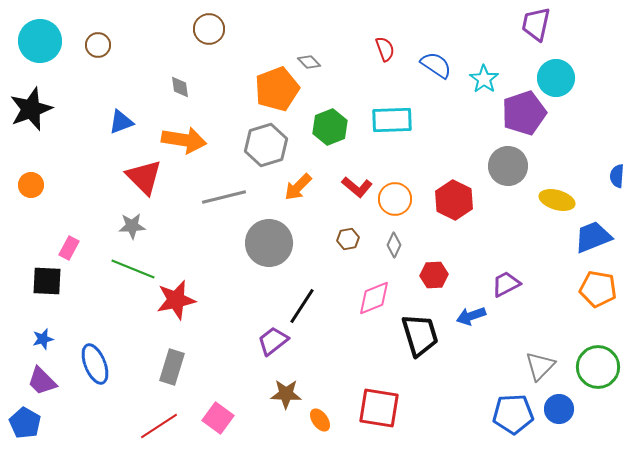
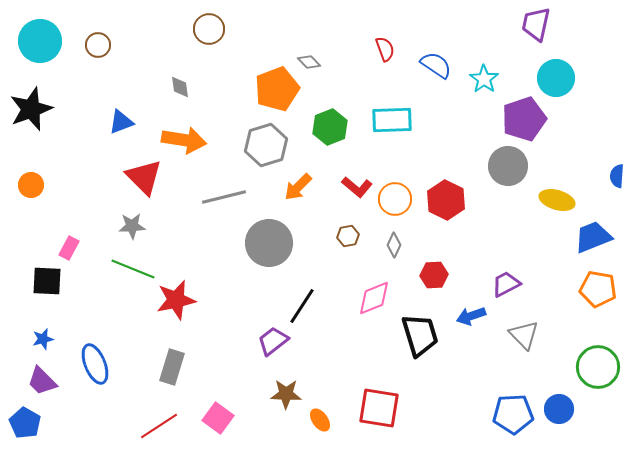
purple pentagon at (524, 113): moved 6 px down
red hexagon at (454, 200): moved 8 px left
brown hexagon at (348, 239): moved 3 px up
gray triangle at (540, 366): moved 16 px left, 31 px up; rotated 28 degrees counterclockwise
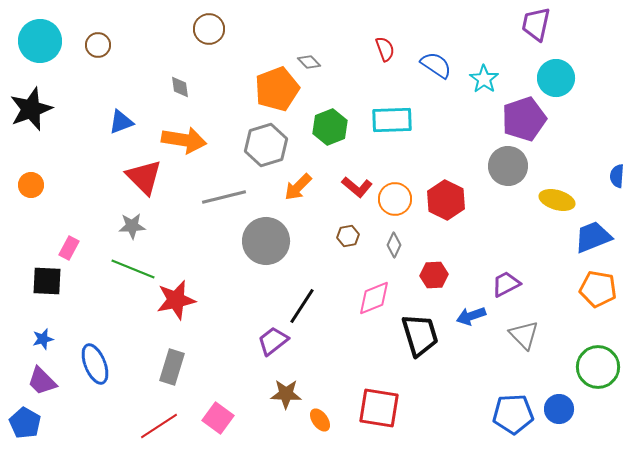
gray circle at (269, 243): moved 3 px left, 2 px up
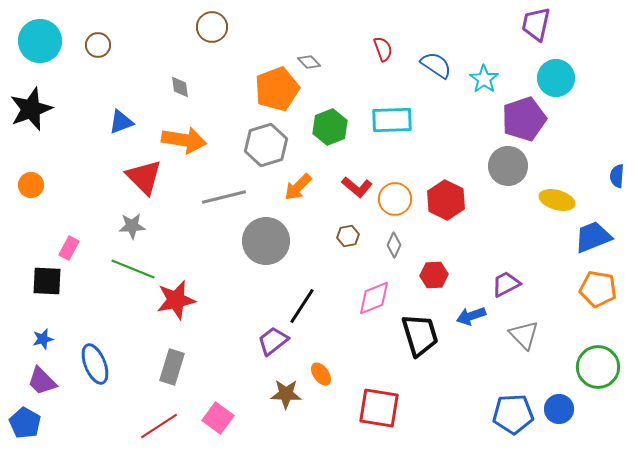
brown circle at (209, 29): moved 3 px right, 2 px up
red semicircle at (385, 49): moved 2 px left
orange ellipse at (320, 420): moved 1 px right, 46 px up
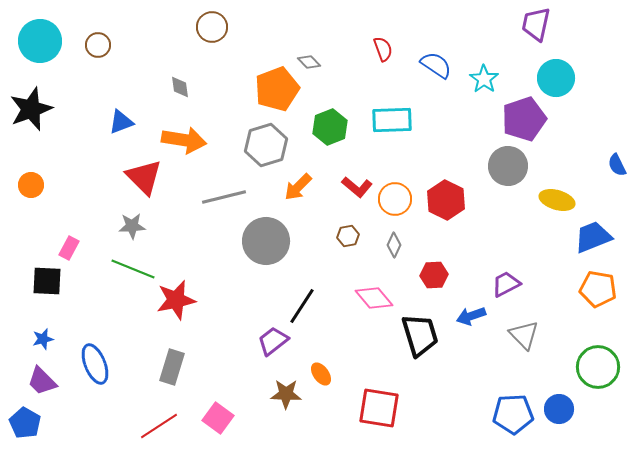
blue semicircle at (617, 176): moved 11 px up; rotated 30 degrees counterclockwise
pink diamond at (374, 298): rotated 72 degrees clockwise
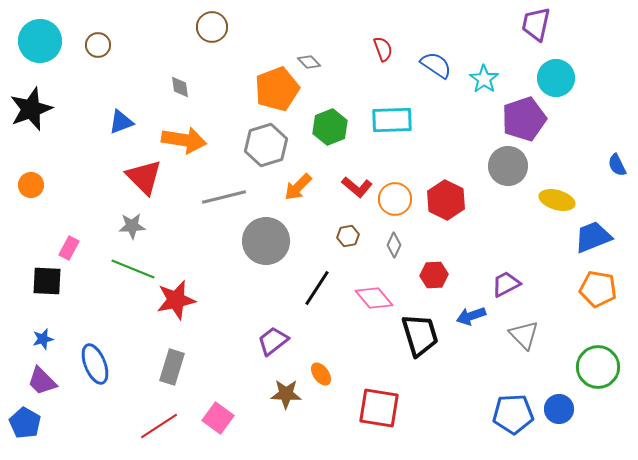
black line at (302, 306): moved 15 px right, 18 px up
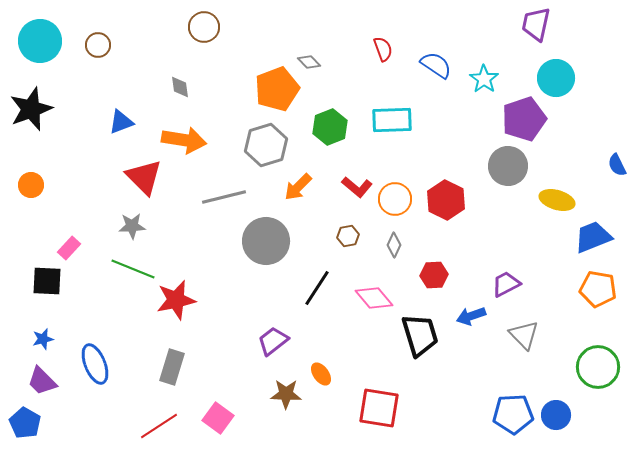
brown circle at (212, 27): moved 8 px left
pink rectangle at (69, 248): rotated 15 degrees clockwise
blue circle at (559, 409): moved 3 px left, 6 px down
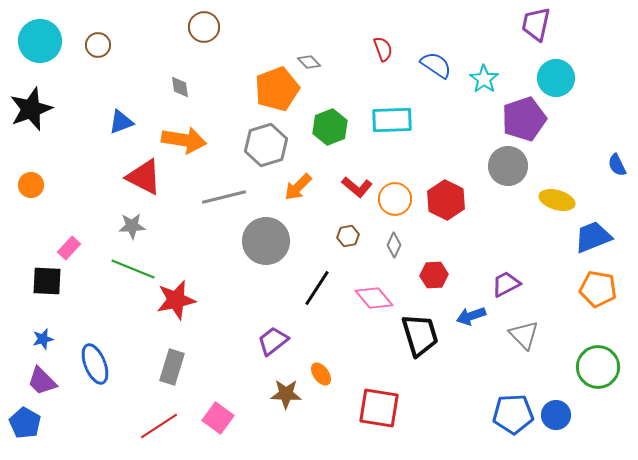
red triangle at (144, 177): rotated 18 degrees counterclockwise
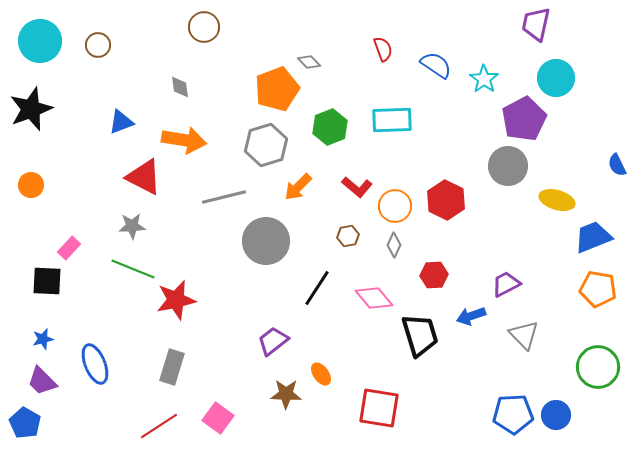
purple pentagon at (524, 119): rotated 9 degrees counterclockwise
orange circle at (395, 199): moved 7 px down
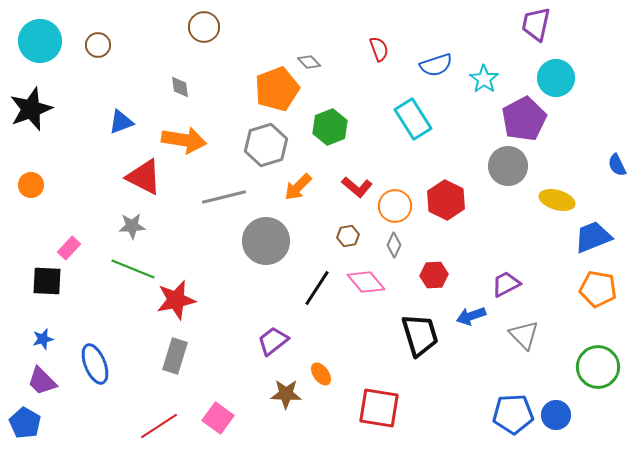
red semicircle at (383, 49): moved 4 px left
blue semicircle at (436, 65): rotated 128 degrees clockwise
cyan rectangle at (392, 120): moved 21 px right, 1 px up; rotated 60 degrees clockwise
pink diamond at (374, 298): moved 8 px left, 16 px up
gray rectangle at (172, 367): moved 3 px right, 11 px up
